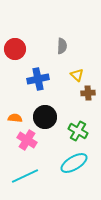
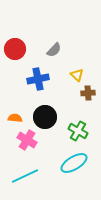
gray semicircle: moved 8 px left, 4 px down; rotated 42 degrees clockwise
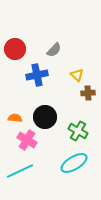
blue cross: moved 1 px left, 4 px up
cyan line: moved 5 px left, 5 px up
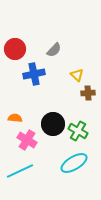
blue cross: moved 3 px left, 1 px up
black circle: moved 8 px right, 7 px down
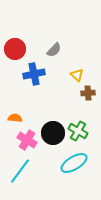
black circle: moved 9 px down
cyan line: rotated 28 degrees counterclockwise
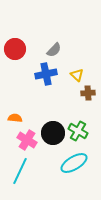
blue cross: moved 12 px right
cyan line: rotated 12 degrees counterclockwise
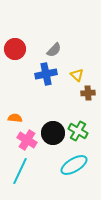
cyan ellipse: moved 2 px down
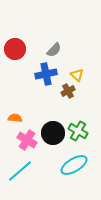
brown cross: moved 20 px left, 2 px up; rotated 24 degrees counterclockwise
cyan line: rotated 24 degrees clockwise
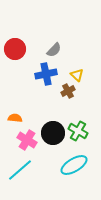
cyan line: moved 1 px up
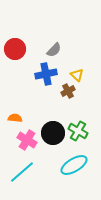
cyan line: moved 2 px right, 2 px down
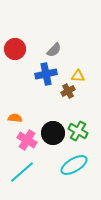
yellow triangle: moved 1 px right, 1 px down; rotated 40 degrees counterclockwise
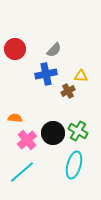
yellow triangle: moved 3 px right
pink cross: rotated 18 degrees clockwise
cyan ellipse: rotated 44 degrees counterclockwise
